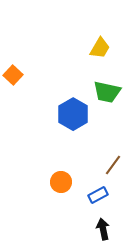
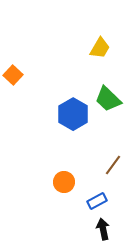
green trapezoid: moved 1 px right, 7 px down; rotated 32 degrees clockwise
orange circle: moved 3 px right
blue rectangle: moved 1 px left, 6 px down
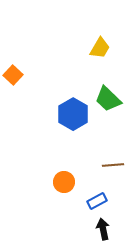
brown line: rotated 50 degrees clockwise
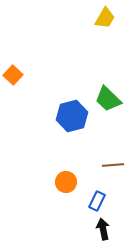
yellow trapezoid: moved 5 px right, 30 px up
blue hexagon: moved 1 px left, 2 px down; rotated 16 degrees clockwise
orange circle: moved 2 px right
blue rectangle: rotated 36 degrees counterclockwise
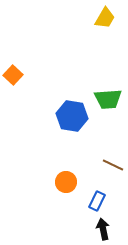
green trapezoid: rotated 48 degrees counterclockwise
blue hexagon: rotated 24 degrees clockwise
brown line: rotated 30 degrees clockwise
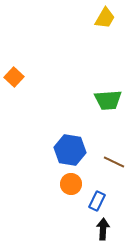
orange square: moved 1 px right, 2 px down
green trapezoid: moved 1 px down
blue hexagon: moved 2 px left, 34 px down
brown line: moved 1 px right, 3 px up
orange circle: moved 5 px right, 2 px down
black arrow: rotated 15 degrees clockwise
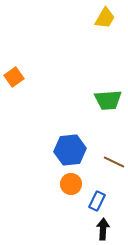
orange square: rotated 12 degrees clockwise
blue hexagon: rotated 16 degrees counterclockwise
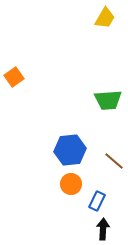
brown line: moved 1 px up; rotated 15 degrees clockwise
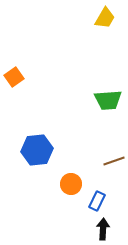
blue hexagon: moved 33 px left
brown line: rotated 60 degrees counterclockwise
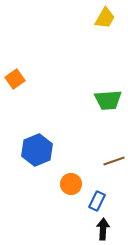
orange square: moved 1 px right, 2 px down
blue hexagon: rotated 16 degrees counterclockwise
